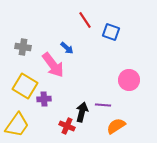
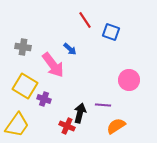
blue arrow: moved 3 px right, 1 px down
purple cross: rotated 24 degrees clockwise
black arrow: moved 2 px left, 1 px down
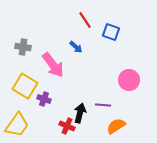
blue arrow: moved 6 px right, 2 px up
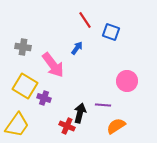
blue arrow: moved 1 px right, 1 px down; rotated 96 degrees counterclockwise
pink circle: moved 2 px left, 1 px down
purple cross: moved 1 px up
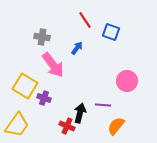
gray cross: moved 19 px right, 10 px up
orange semicircle: rotated 18 degrees counterclockwise
